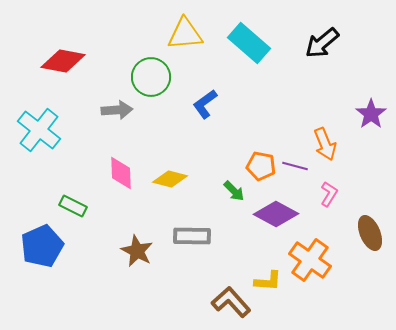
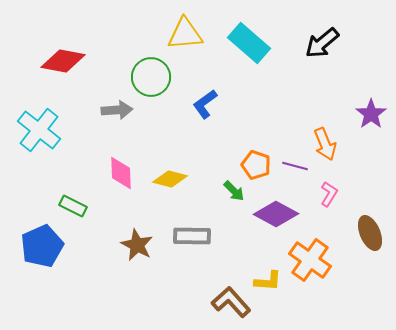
orange pentagon: moved 5 px left, 1 px up; rotated 8 degrees clockwise
brown star: moved 6 px up
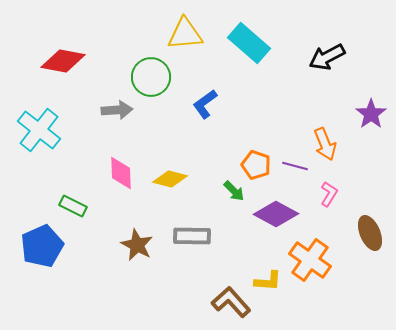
black arrow: moved 5 px right, 14 px down; rotated 12 degrees clockwise
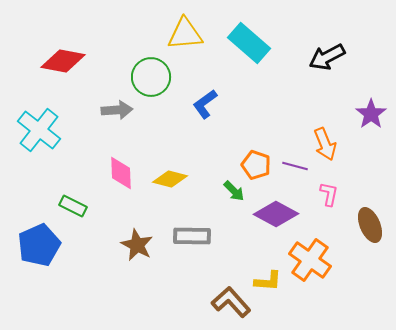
pink L-shape: rotated 20 degrees counterclockwise
brown ellipse: moved 8 px up
blue pentagon: moved 3 px left, 1 px up
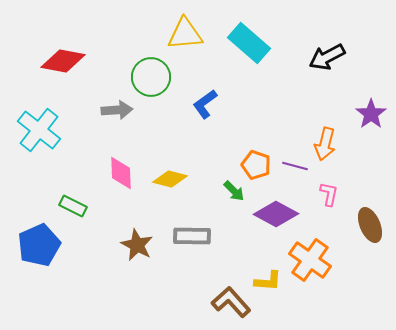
orange arrow: rotated 36 degrees clockwise
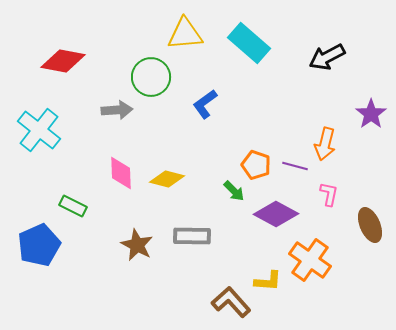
yellow diamond: moved 3 px left
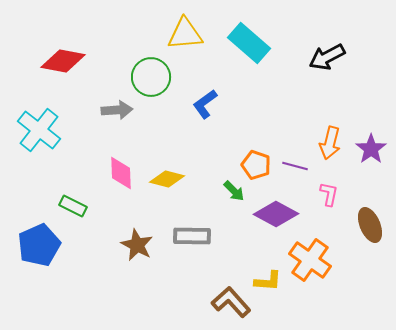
purple star: moved 35 px down
orange arrow: moved 5 px right, 1 px up
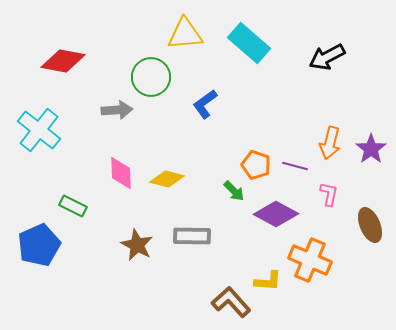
orange cross: rotated 12 degrees counterclockwise
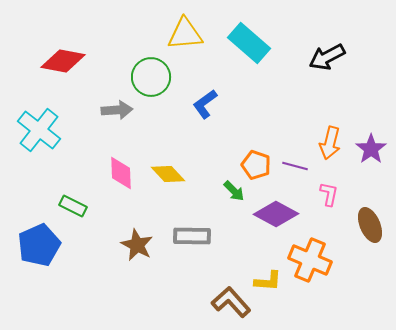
yellow diamond: moved 1 px right, 5 px up; rotated 32 degrees clockwise
